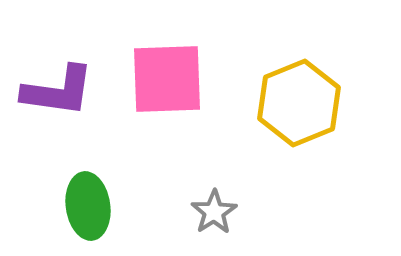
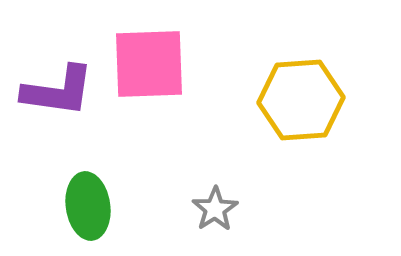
pink square: moved 18 px left, 15 px up
yellow hexagon: moved 2 px right, 3 px up; rotated 18 degrees clockwise
gray star: moved 1 px right, 3 px up
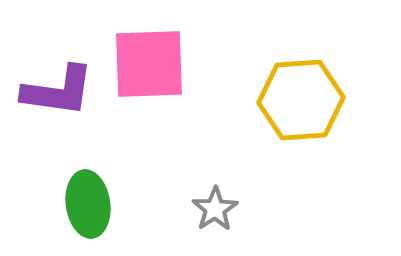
green ellipse: moved 2 px up
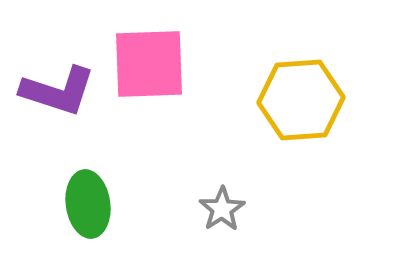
purple L-shape: rotated 10 degrees clockwise
gray star: moved 7 px right
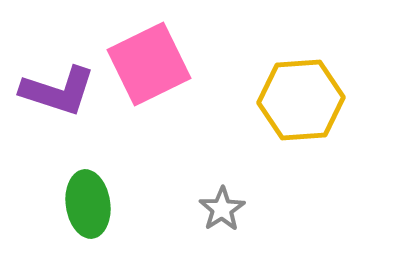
pink square: rotated 24 degrees counterclockwise
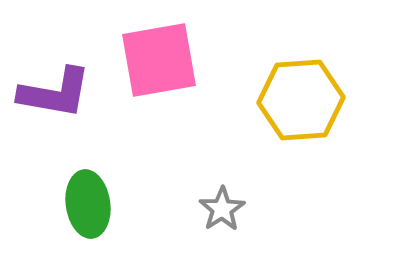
pink square: moved 10 px right, 4 px up; rotated 16 degrees clockwise
purple L-shape: moved 3 px left, 2 px down; rotated 8 degrees counterclockwise
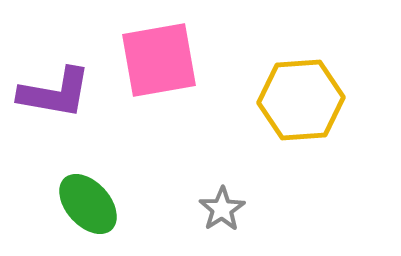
green ellipse: rotated 34 degrees counterclockwise
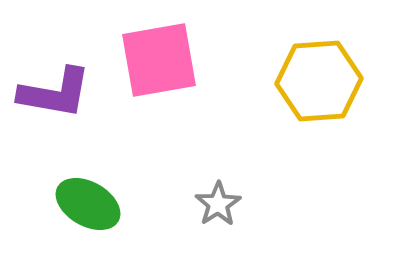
yellow hexagon: moved 18 px right, 19 px up
green ellipse: rotated 18 degrees counterclockwise
gray star: moved 4 px left, 5 px up
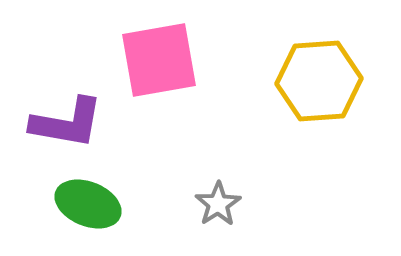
purple L-shape: moved 12 px right, 30 px down
green ellipse: rotated 8 degrees counterclockwise
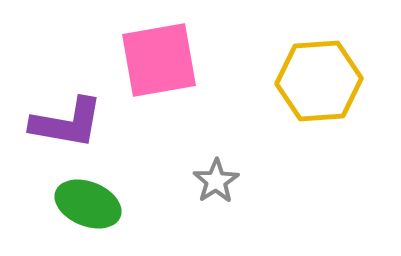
gray star: moved 2 px left, 23 px up
